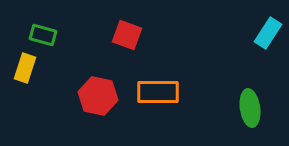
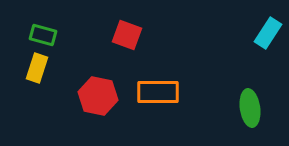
yellow rectangle: moved 12 px right
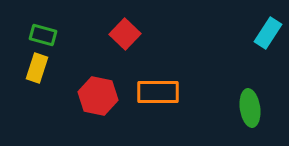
red square: moved 2 px left, 1 px up; rotated 24 degrees clockwise
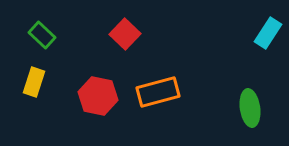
green rectangle: moved 1 px left; rotated 28 degrees clockwise
yellow rectangle: moved 3 px left, 14 px down
orange rectangle: rotated 15 degrees counterclockwise
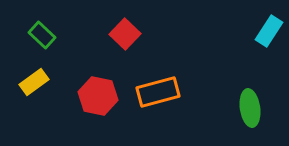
cyan rectangle: moved 1 px right, 2 px up
yellow rectangle: rotated 36 degrees clockwise
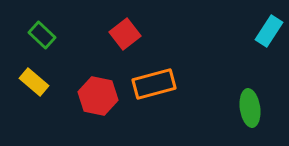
red square: rotated 8 degrees clockwise
yellow rectangle: rotated 76 degrees clockwise
orange rectangle: moved 4 px left, 8 px up
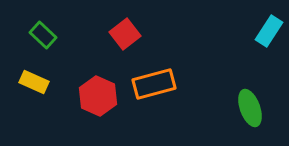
green rectangle: moved 1 px right
yellow rectangle: rotated 16 degrees counterclockwise
red hexagon: rotated 12 degrees clockwise
green ellipse: rotated 12 degrees counterclockwise
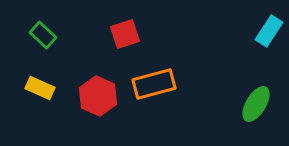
red square: rotated 20 degrees clockwise
yellow rectangle: moved 6 px right, 6 px down
green ellipse: moved 6 px right, 4 px up; rotated 51 degrees clockwise
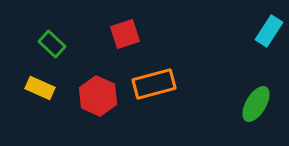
green rectangle: moved 9 px right, 9 px down
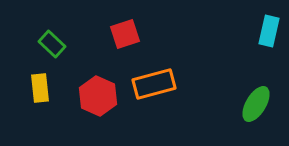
cyan rectangle: rotated 20 degrees counterclockwise
yellow rectangle: rotated 60 degrees clockwise
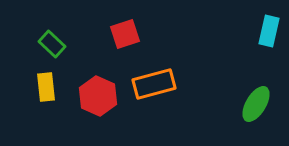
yellow rectangle: moved 6 px right, 1 px up
